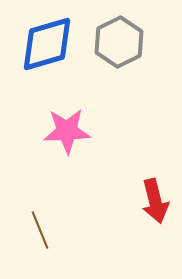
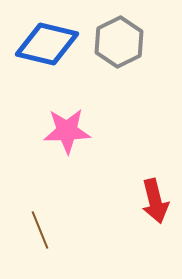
blue diamond: rotated 30 degrees clockwise
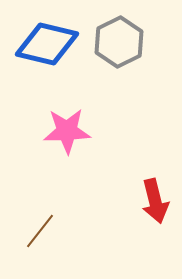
brown line: moved 1 px down; rotated 60 degrees clockwise
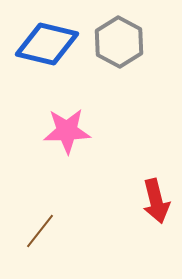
gray hexagon: rotated 6 degrees counterclockwise
red arrow: moved 1 px right
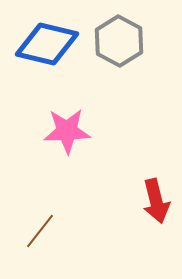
gray hexagon: moved 1 px up
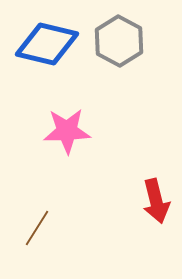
brown line: moved 3 px left, 3 px up; rotated 6 degrees counterclockwise
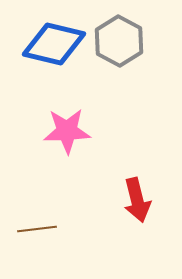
blue diamond: moved 7 px right
red arrow: moved 19 px left, 1 px up
brown line: moved 1 px down; rotated 51 degrees clockwise
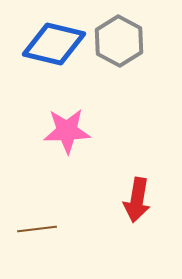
red arrow: rotated 24 degrees clockwise
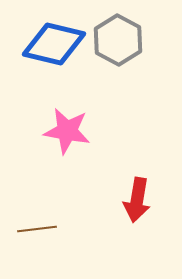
gray hexagon: moved 1 px left, 1 px up
pink star: rotated 12 degrees clockwise
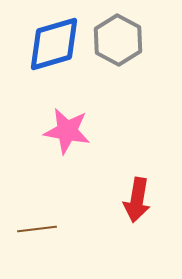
blue diamond: rotated 30 degrees counterclockwise
